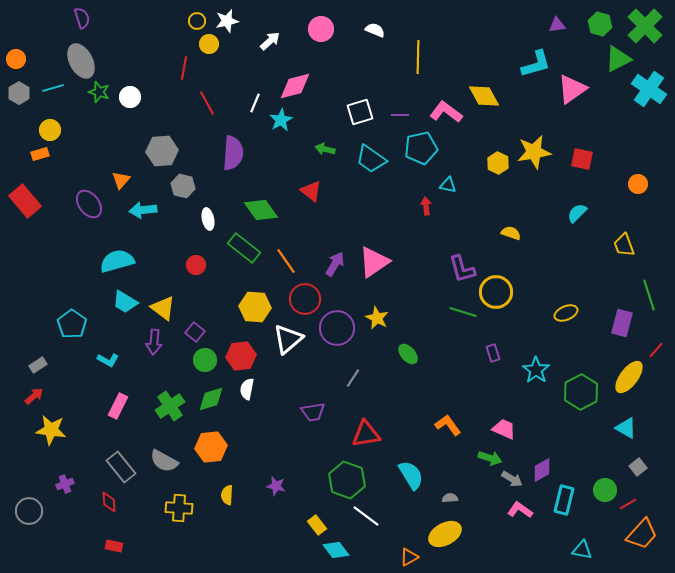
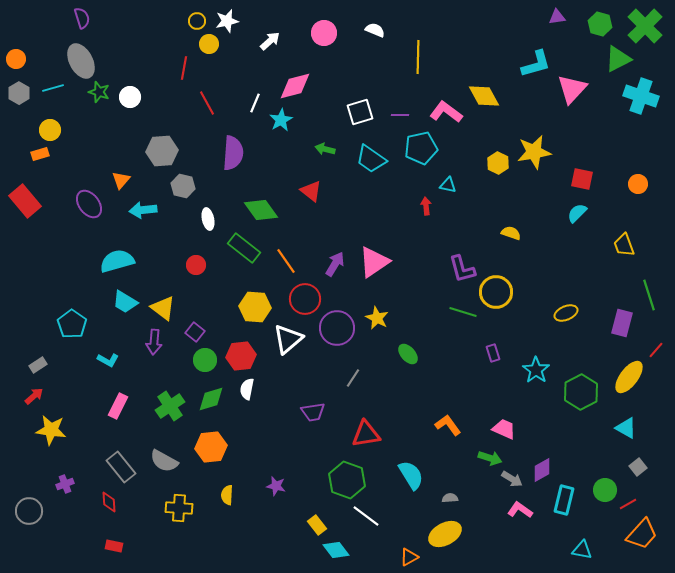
purple triangle at (557, 25): moved 8 px up
pink circle at (321, 29): moved 3 px right, 4 px down
pink triangle at (572, 89): rotated 12 degrees counterclockwise
cyan cross at (649, 89): moved 8 px left, 7 px down; rotated 16 degrees counterclockwise
red square at (582, 159): moved 20 px down
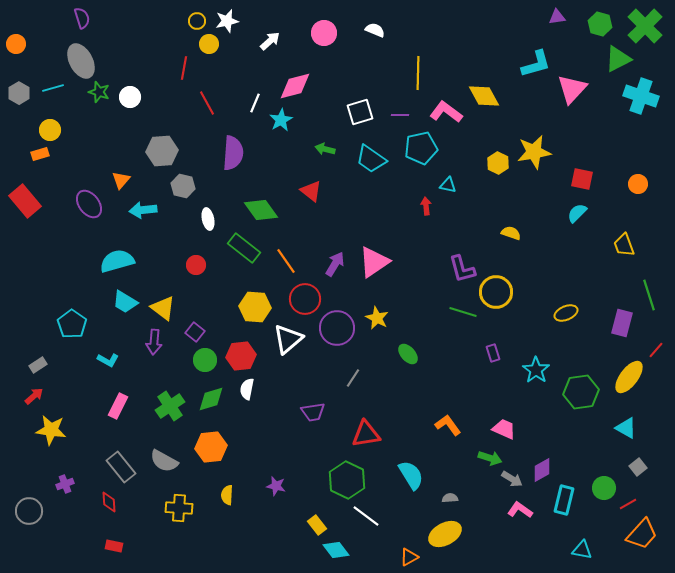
yellow line at (418, 57): moved 16 px down
orange circle at (16, 59): moved 15 px up
green hexagon at (581, 392): rotated 20 degrees clockwise
green hexagon at (347, 480): rotated 6 degrees clockwise
green circle at (605, 490): moved 1 px left, 2 px up
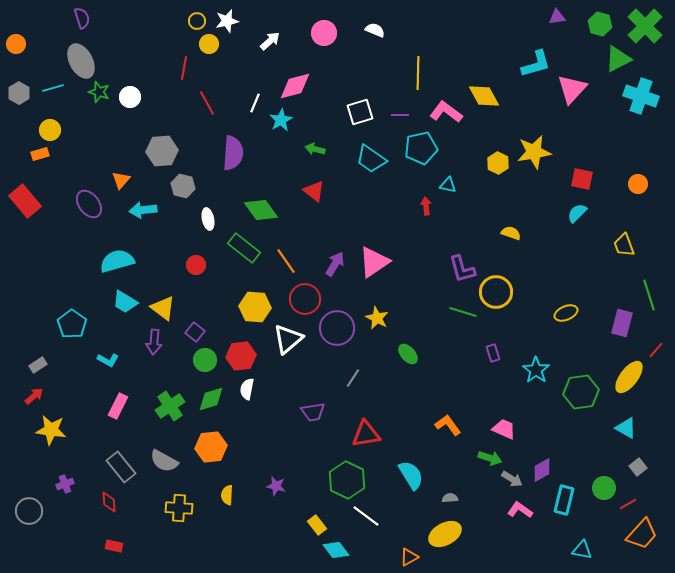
green arrow at (325, 149): moved 10 px left
red triangle at (311, 191): moved 3 px right
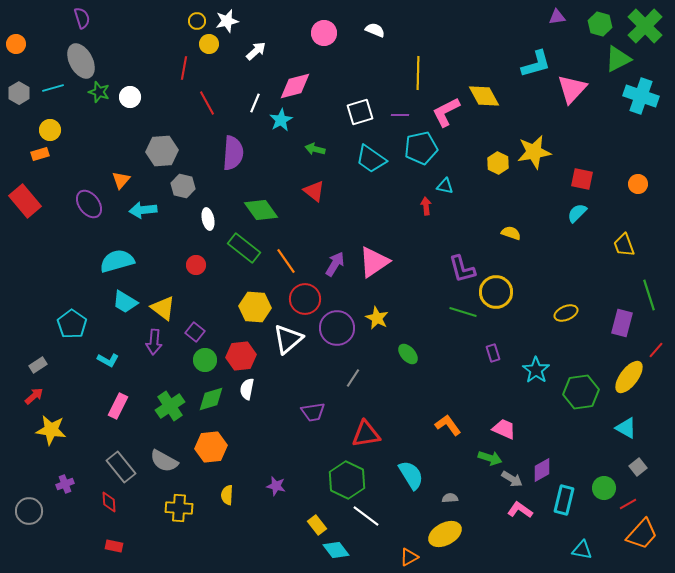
white arrow at (270, 41): moved 14 px left, 10 px down
pink L-shape at (446, 112): rotated 64 degrees counterclockwise
cyan triangle at (448, 185): moved 3 px left, 1 px down
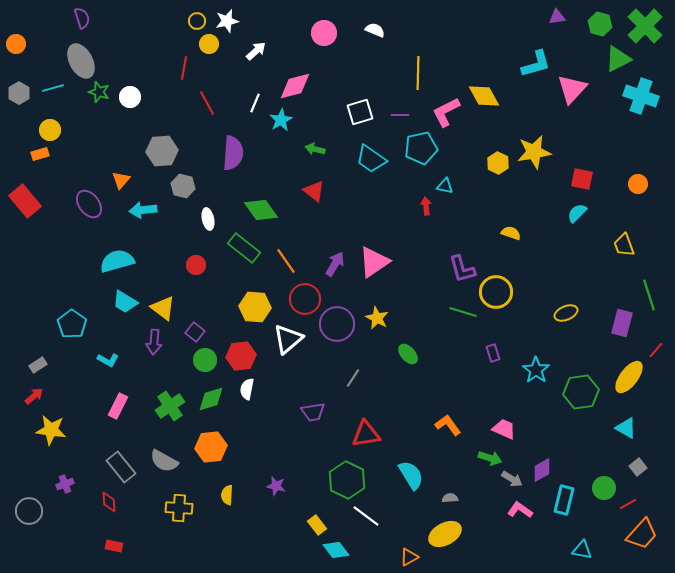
purple circle at (337, 328): moved 4 px up
